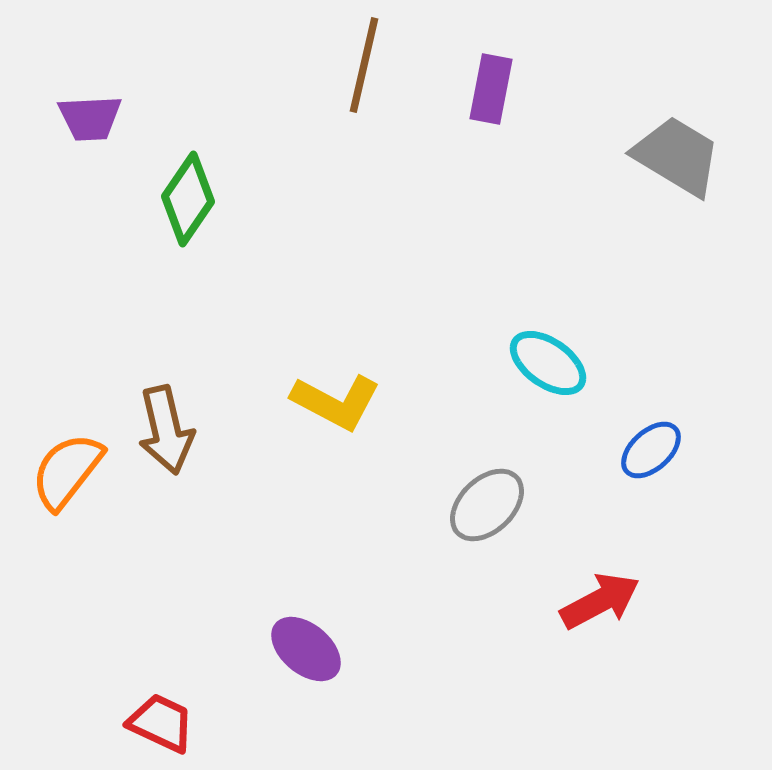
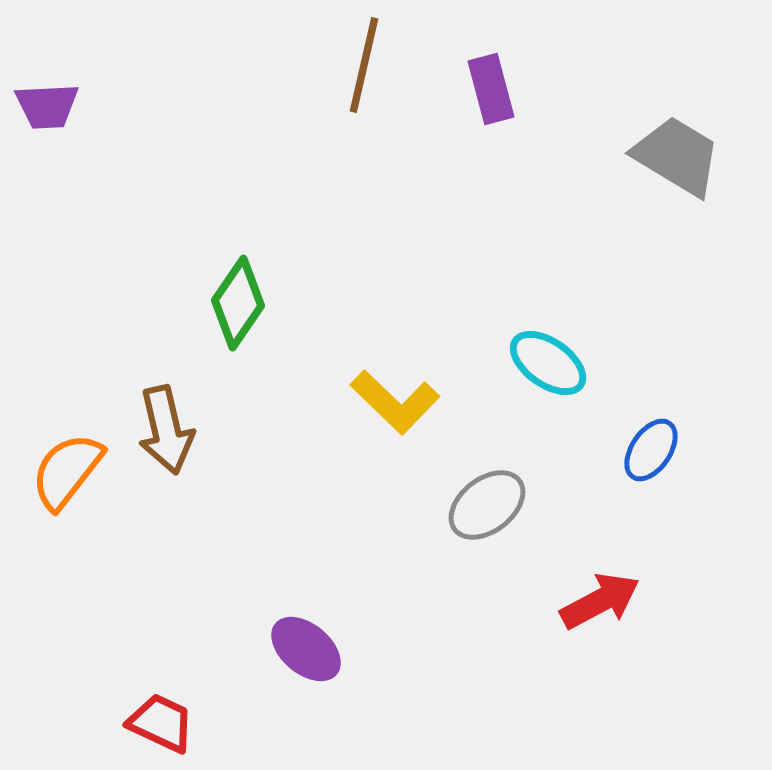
purple rectangle: rotated 26 degrees counterclockwise
purple trapezoid: moved 43 px left, 12 px up
green diamond: moved 50 px right, 104 px down
yellow L-shape: moved 59 px right; rotated 16 degrees clockwise
blue ellipse: rotated 14 degrees counterclockwise
gray ellipse: rotated 6 degrees clockwise
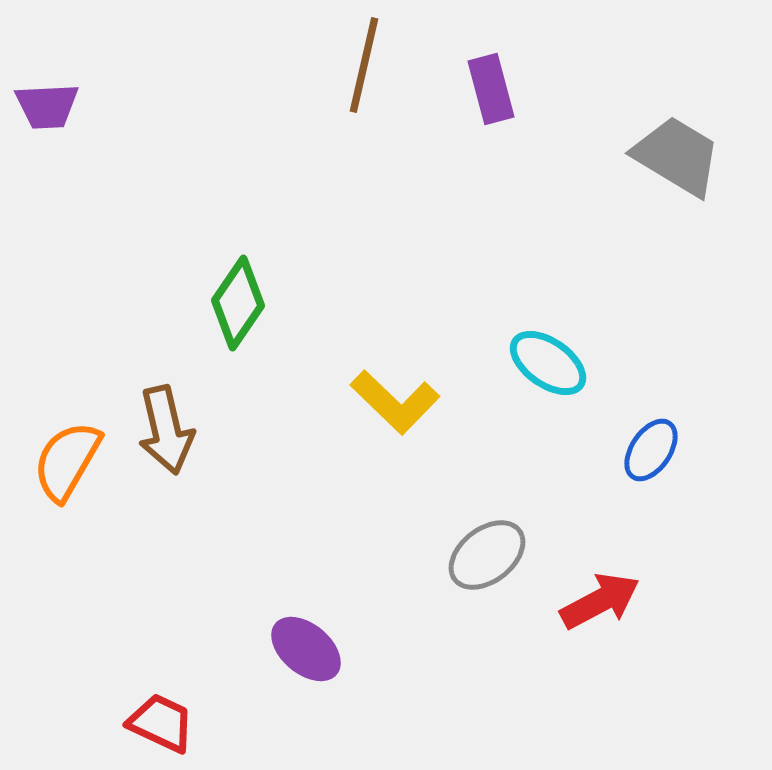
orange semicircle: moved 10 px up; rotated 8 degrees counterclockwise
gray ellipse: moved 50 px down
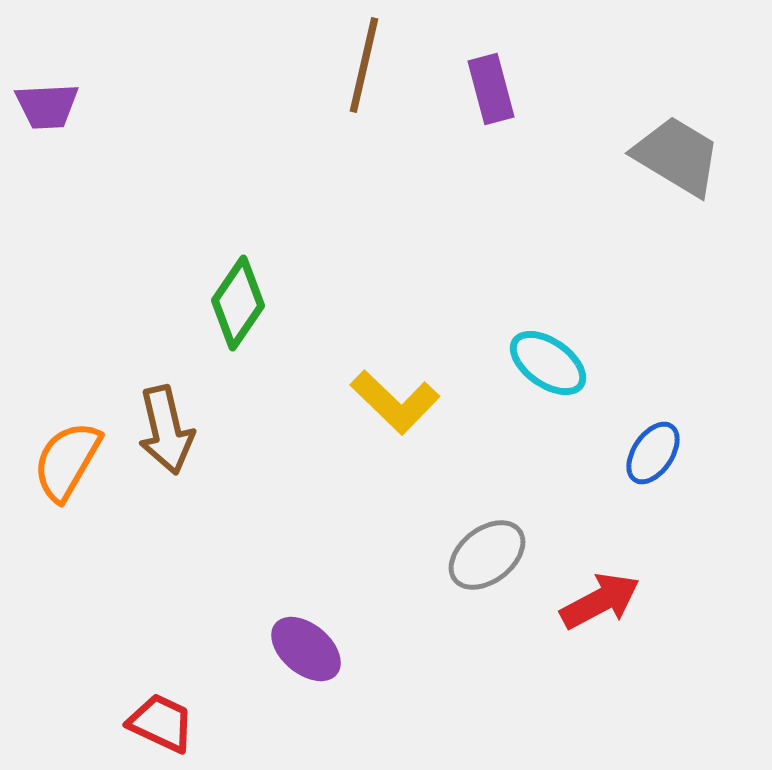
blue ellipse: moved 2 px right, 3 px down
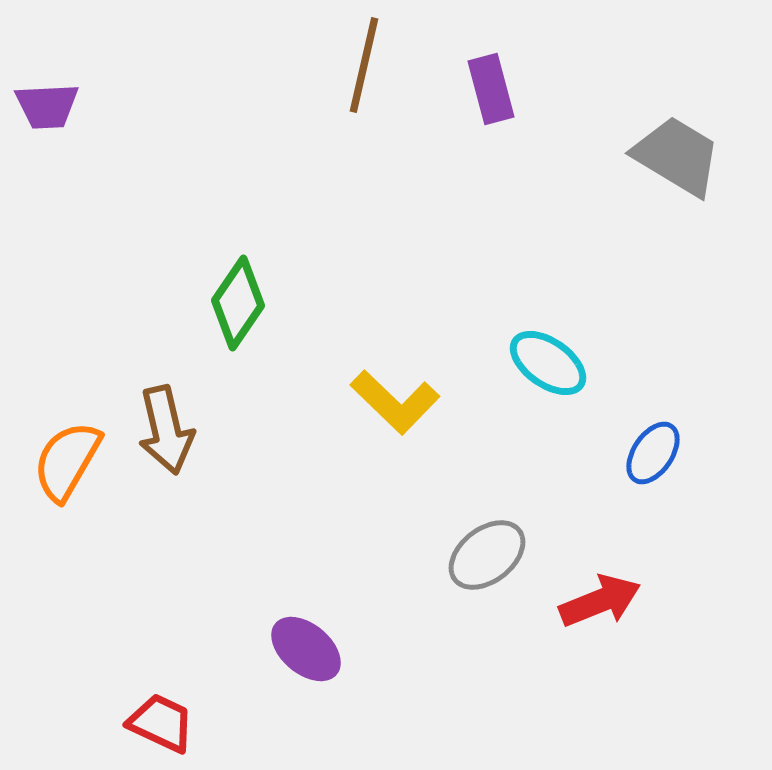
red arrow: rotated 6 degrees clockwise
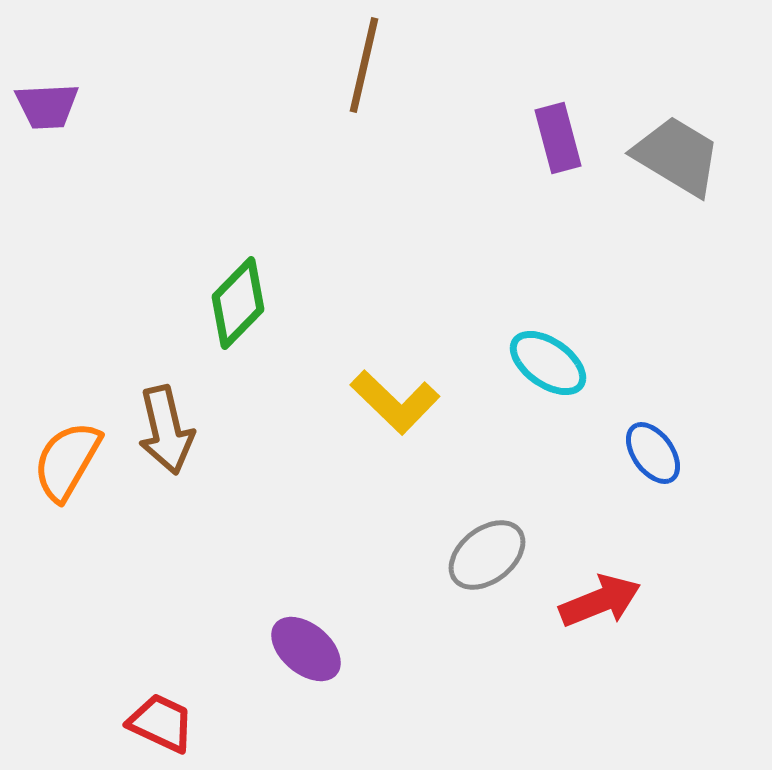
purple rectangle: moved 67 px right, 49 px down
green diamond: rotated 10 degrees clockwise
blue ellipse: rotated 70 degrees counterclockwise
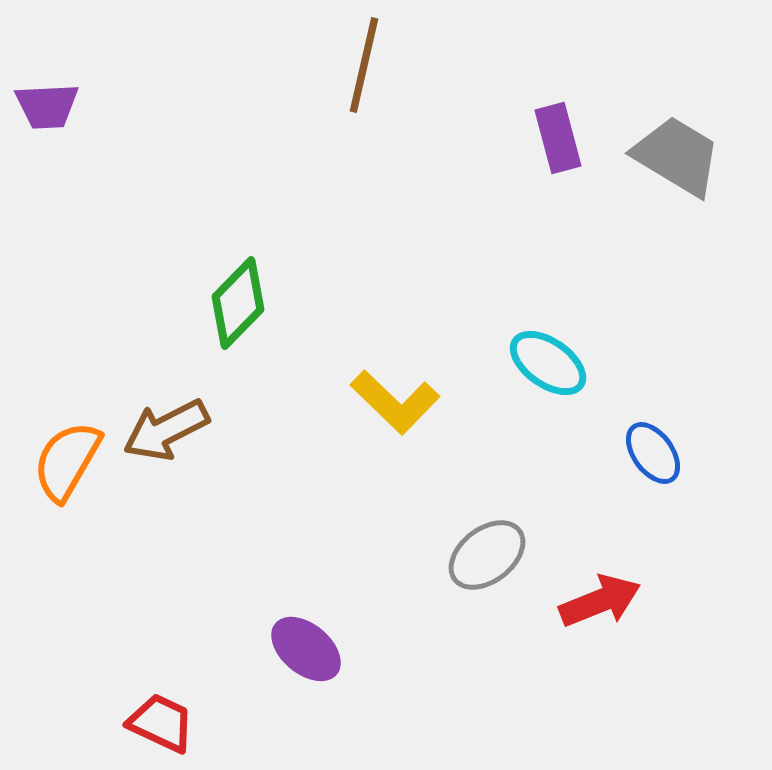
brown arrow: rotated 76 degrees clockwise
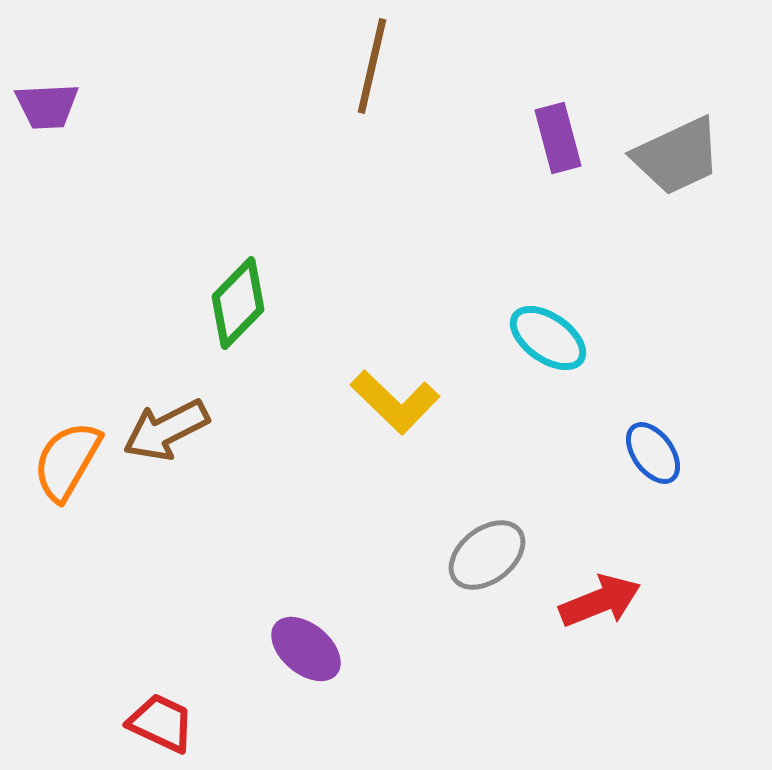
brown line: moved 8 px right, 1 px down
gray trapezoid: rotated 124 degrees clockwise
cyan ellipse: moved 25 px up
